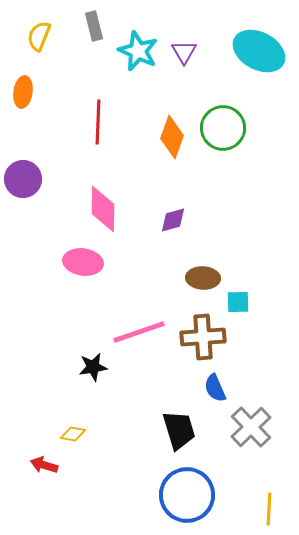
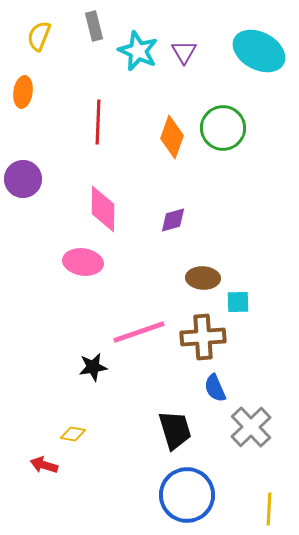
black trapezoid: moved 4 px left
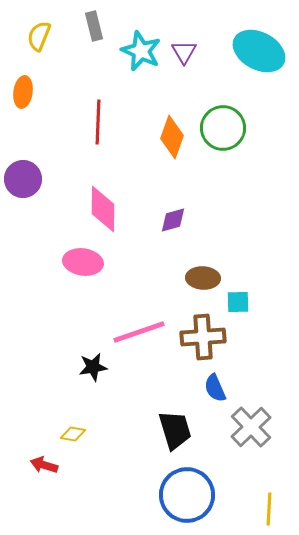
cyan star: moved 3 px right
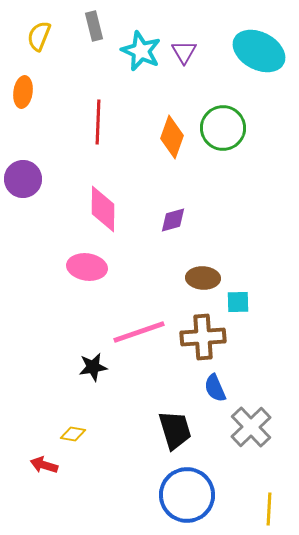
pink ellipse: moved 4 px right, 5 px down
